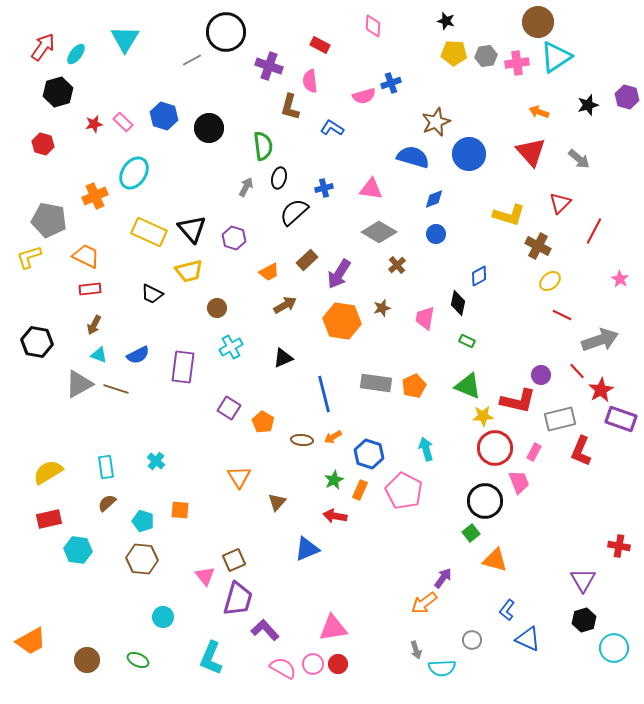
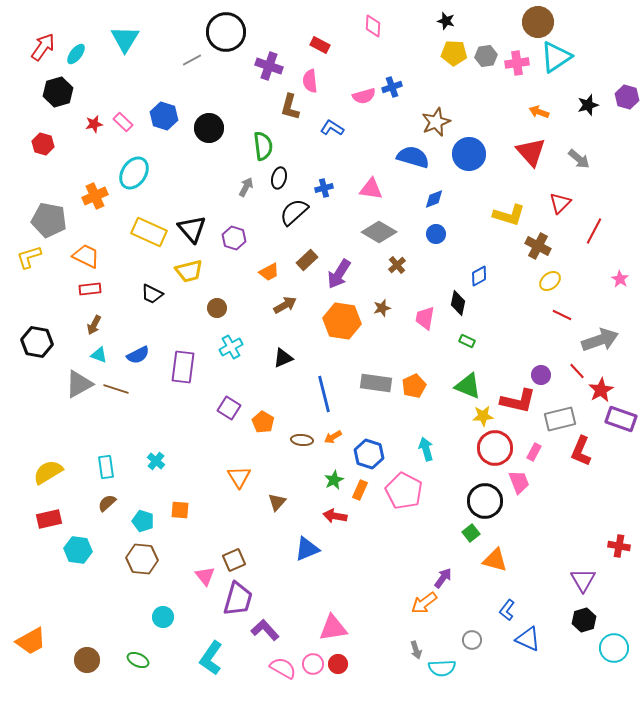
blue cross at (391, 83): moved 1 px right, 4 px down
cyan L-shape at (211, 658): rotated 12 degrees clockwise
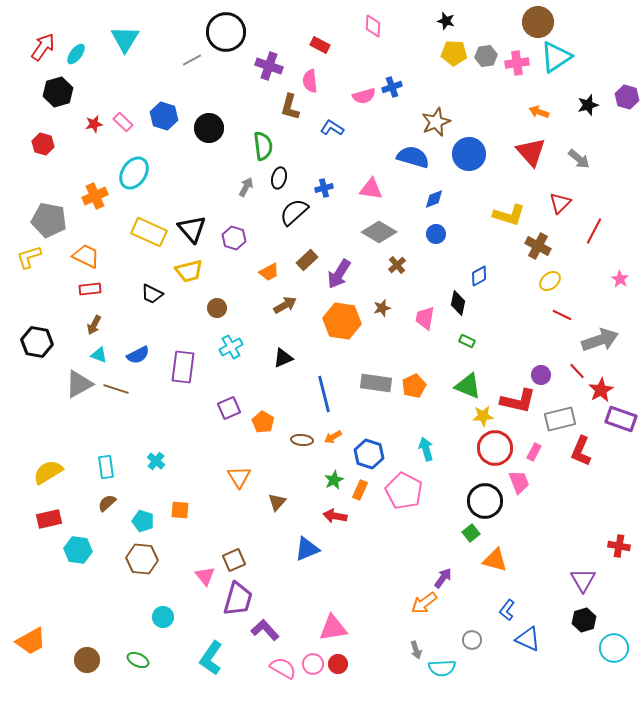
purple square at (229, 408): rotated 35 degrees clockwise
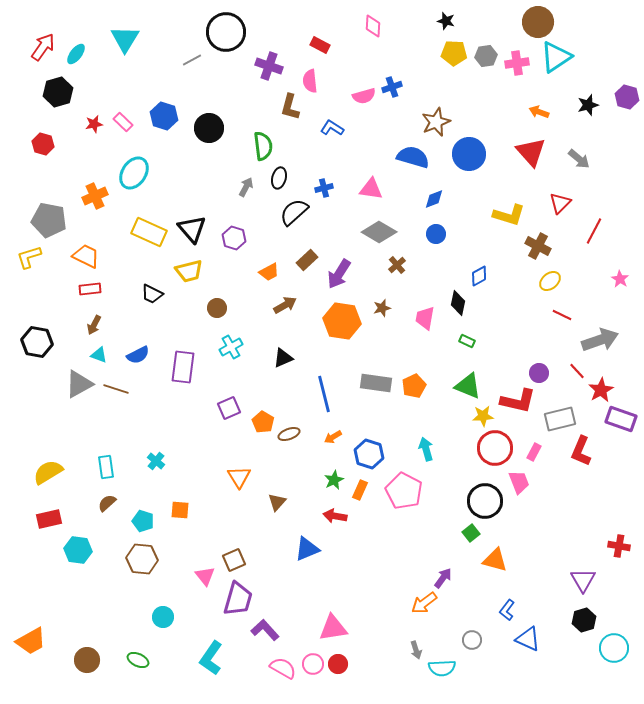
purple circle at (541, 375): moved 2 px left, 2 px up
brown ellipse at (302, 440): moved 13 px left, 6 px up; rotated 25 degrees counterclockwise
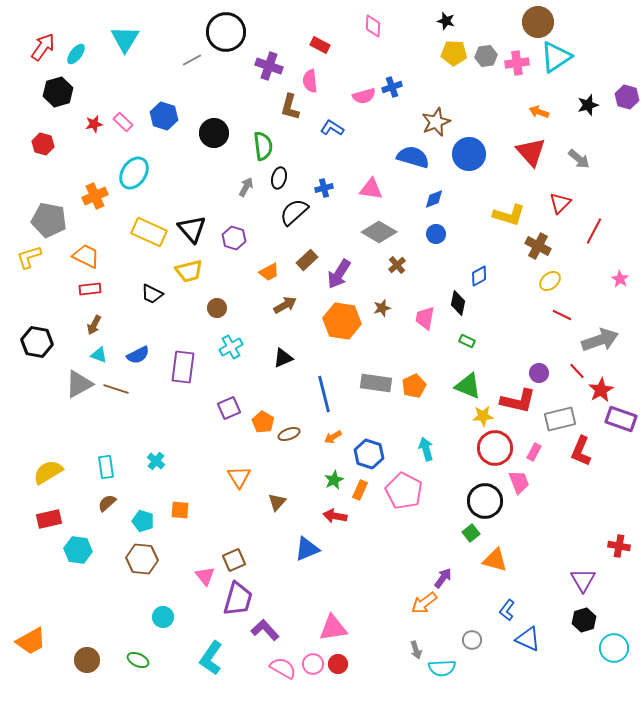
black circle at (209, 128): moved 5 px right, 5 px down
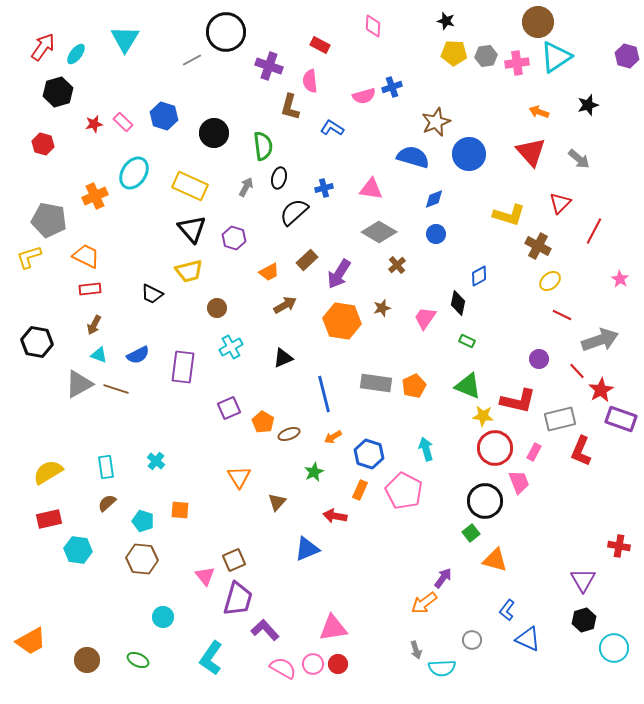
purple hexagon at (627, 97): moved 41 px up
yellow rectangle at (149, 232): moved 41 px right, 46 px up
pink trapezoid at (425, 318): rotated 25 degrees clockwise
purple circle at (539, 373): moved 14 px up
yellow star at (483, 416): rotated 10 degrees clockwise
green star at (334, 480): moved 20 px left, 8 px up
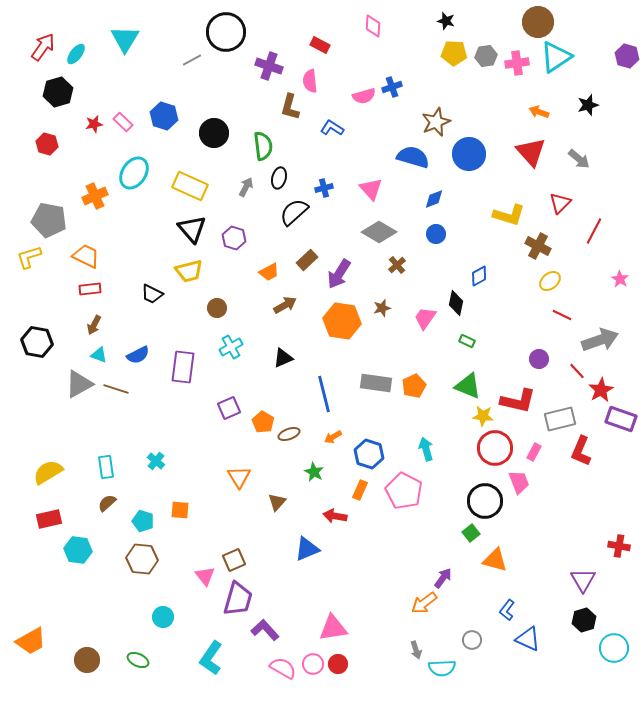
red hexagon at (43, 144): moved 4 px right
pink triangle at (371, 189): rotated 40 degrees clockwise
black diamond at (458, 303): moved 2 px left
green star at (314, 472): rotated 18 degrees counterclockwise
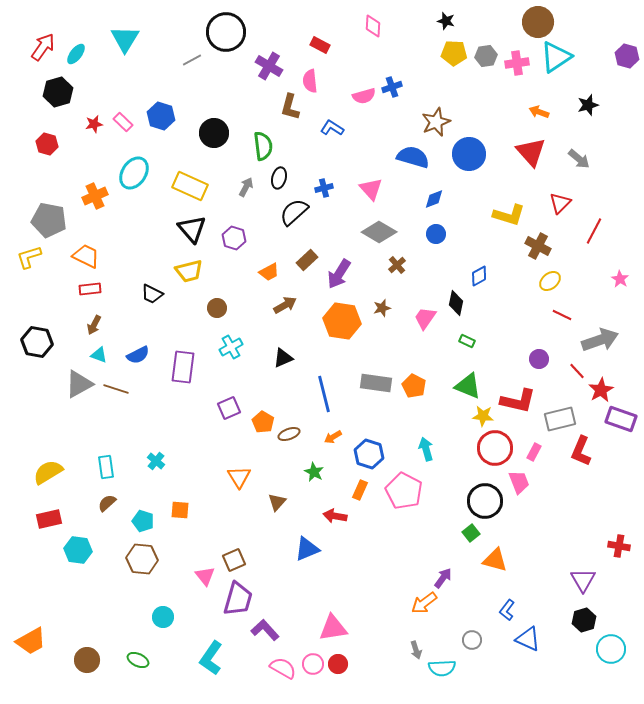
purple cross at (269, 66): rotated 12 degrees clockwise
blue hexagon at (164, 116): moved 3 px left
orange pentagon at (414, 386): rotated 20 degrees counterclockwise
cyan circle at (614, 648): moved 3 px left, 1 px down
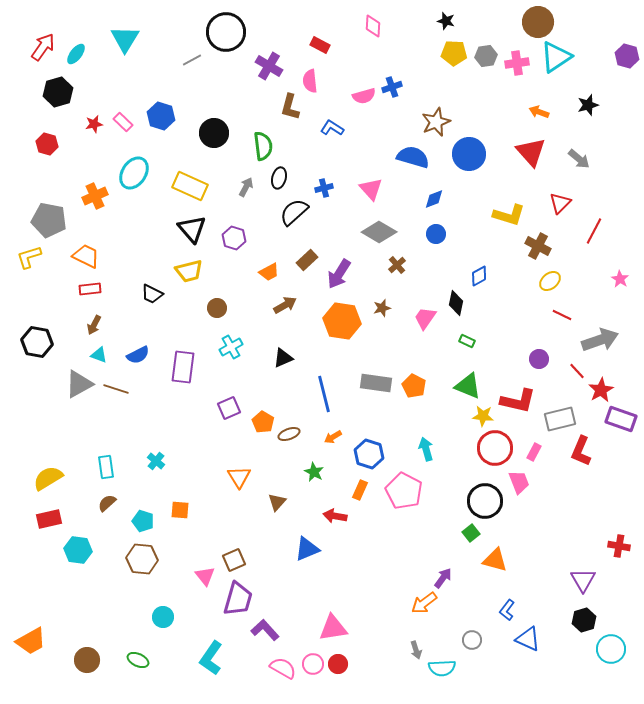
yellow semicircle at (48, 472): moved 6 px down
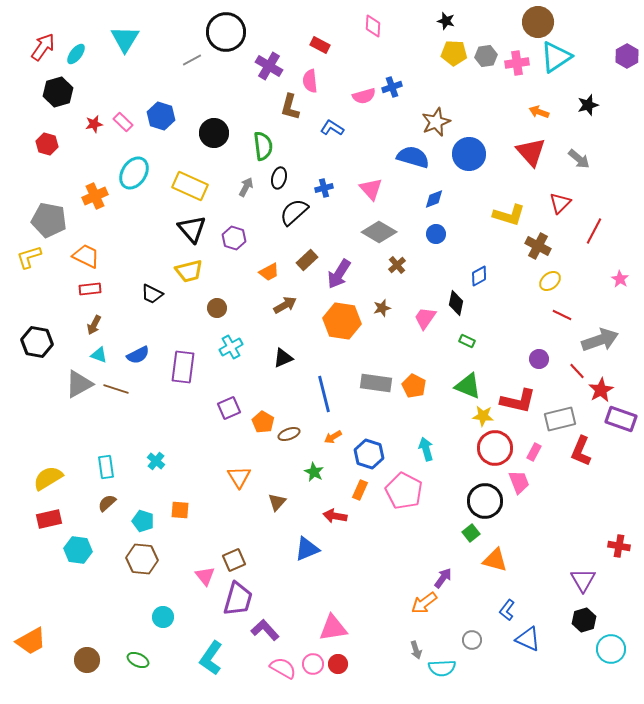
purple hexagon at (627, 56): rotated 15 degrees clockwise
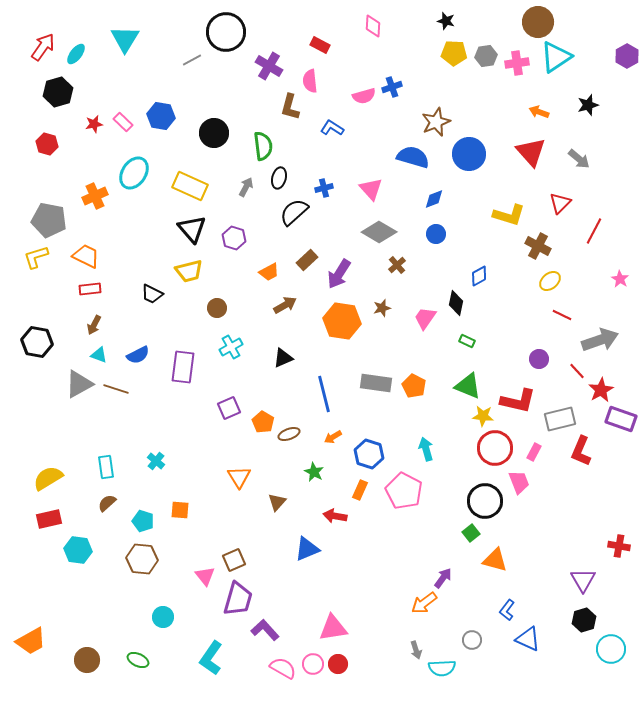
blue hexagon at (161, 116): rotated 8 degrees counterclockwise
yellow L-shape at (29, 257): moved 7 px right
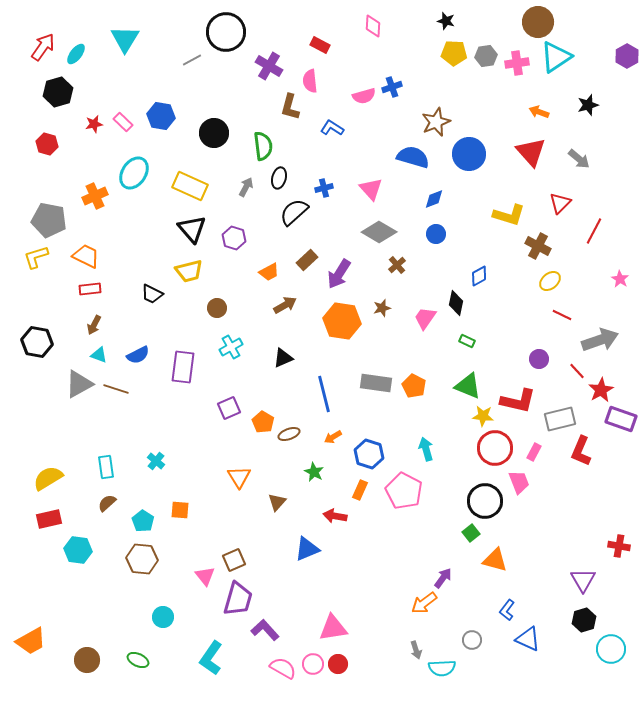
cyan pentagon at (143, 521): rotated 15 degrees clockwise
